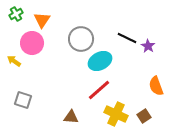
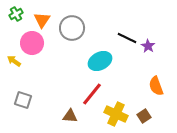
gray circle: moved 9 px left, 11 px up
red line: moved 7 px left, 4 px down; rotated 10 degrees counterclockwise
brown triangle: moved 1 px left, 1 px up
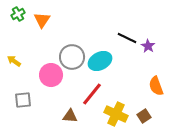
green cross: moved 2 px right
gray circle: moved 29 px down
pink circle: moved 19 px right, 32 px down
gray square: rotated 24 degrees counterclockwise
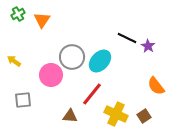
cyan ellipse: rotated 20 degrees counterclockwise
orange semicircle: rotated 18 degrees counterclockwise
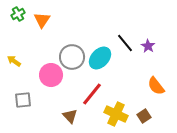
black line: moved 2 px left, 5 px down; rotated 24 degrees clockwise
cyan ellipse: moved 3 px up
brown triangle: rotated 42 degrees clockwise
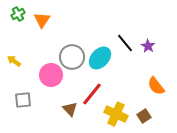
brown triangle: moved 7 px up
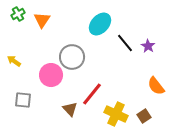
cyan ellipse: moved 34 px up
gray square: rotated 12 degrees clockwise
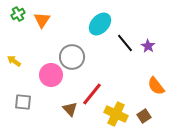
gray square: moved 2 px down
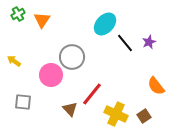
cyan ellipse: moved 5 px right
purple star: moved 1 px right, 4 px up; rotated 16 degrees clockwise
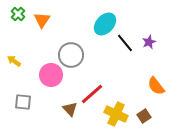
green cross: rotated 16 degrees counterclockwise
gray circle: moved 1 px left, 2 px up
red line: rotated 10 degrees clockwise
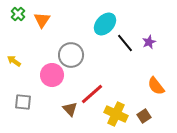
pink circle: moved 1 px right
